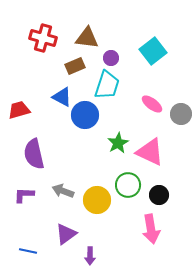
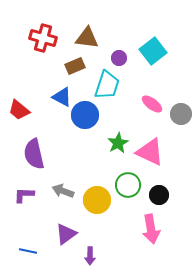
purple circle: moved 8 px right
red trapezoid: rotated 125 degrees counterclockwise
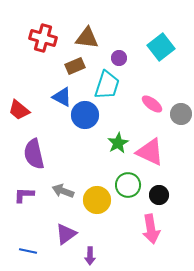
cyan square: moved 8 px right, 4 px up
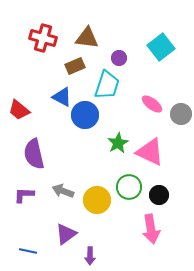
green circle: moved 1 px right, 2 px down
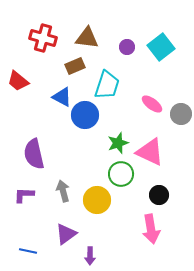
purple circle: moved 8 px right, 11 px up
red trapezoid: moved 1 px left, 29 px up
green star: rotated 10 degrees clockwise
green circle: moved 8 px left, 13 px up
gray arrow: rotated 55 degrees clockwise
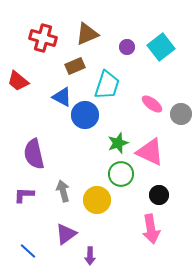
brown triangle: moved 4 px up; rotated 30 degrees counterclockwise
blue line: rotated 30 degrees clockwise
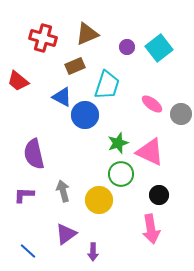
cyan square: moved 2 px left, 1 px down
yellow circle: moved 2 px right
purple arrow: moved 3 px right, 4 px up
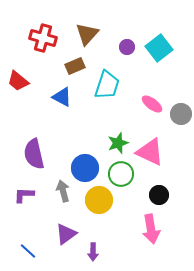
brown triangle: rotated 25 degrees counterclockwise
blue circle: moved 53 px down
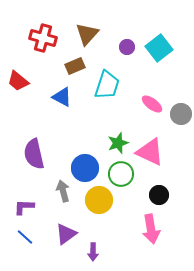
purple L-shape: moved 12 px down
blue line: moved 3 px left, 14 px up
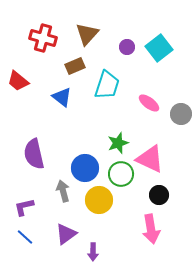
blue triangle: rotated 10 degrees clockwise
pink ellipse: moved 3 px left, 1 px up
pink triangle: moved 7 px down
purple L-shape: rotated 15 degrees counterclockwise
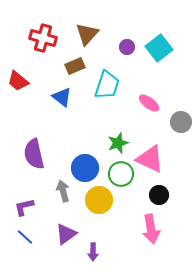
gray circle: moved 8 px down
